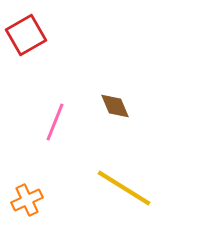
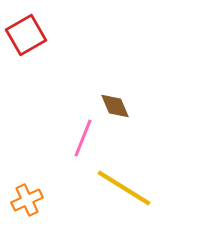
pink line: moved 28 px right, 16 px down
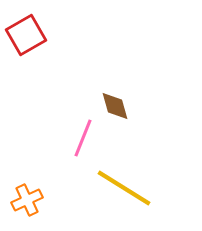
brown diamond: rotated 8 degrees clockwise
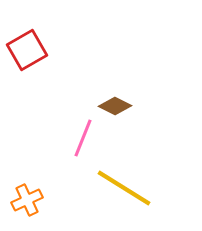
red square: moved 1 px right, 15 px down
brown diamond: rotated 48 degrees counterclockwise
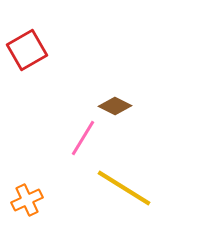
pink line: rotated 9 degrees clockwise
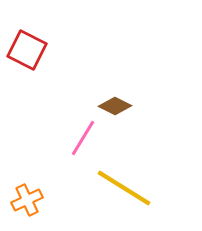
red square: rotated 33 degrees counterclockwise
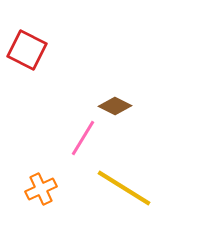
orange cross: moved 14 px right, 11 px up
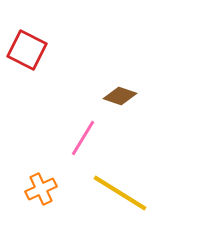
brown diamond: moved 5 px right, 10 px up; rotated 8 degrees counterclockwise
yellow line: moved 4 px left, 5 px down
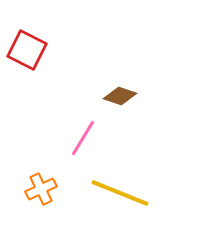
yellow line: rotated 10 degrees counterclockwise
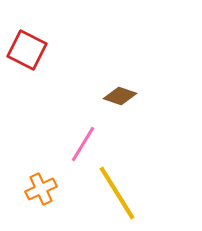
pink line: moved 6 px down
yellow line: moved 3 px left; rotated 36 degrees clockwise
